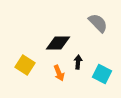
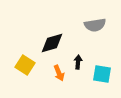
gray semicircle: moved 3 px left, 2 px down; rotated 125 degrees clockwise
black diamond: moved 6 px left; rotated 15 degrees counterclockwise
cyan square: rotated 18 degrees counterclockwise
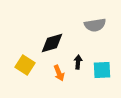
cyan square: moved 4 px up; rotated 12 degrees counterclockwise
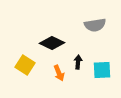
black diamond: rotated 40 degrees clockwise
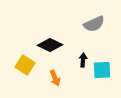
gray semicircle: moved 1 px left, 1 px up; rotated 15 degrees counterclockwise
black diamond: moved 2 px left, 2 px down
black arrow: moved 5 px right, 2 px up
orange arrow: moved 4 px left, 5 px down
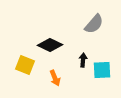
gray semicircle: rotated 25 degrees counterclockwise
yellow square: rotated 12 degrees counterclockwise
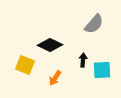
orange arrow: rotated 56 degrees clockwise
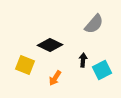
cyan square: rotated 24 degrees counterclockwise
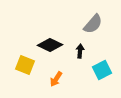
gray semicircle: moved 1 px left
black arrow: moved 3 px left, 9 px up
orange arrow: moved 1 px right, 1 px down
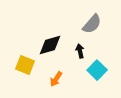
gray semicircle: moved 1 px left
black diamond: rotated 40 degrees counterclockwise
black arrow: rotated 16 degrees counterclockwise
cyan square: moved 5 px left; rotated 18 degrees counterclockwise
